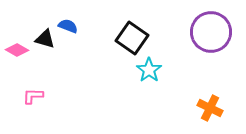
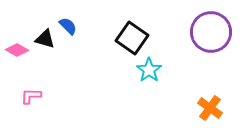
blue semicircle: rotated 24 degrees clockwise
pink L-shape: moved 2 px left
orange cross: rotated 10 degrees clockwise
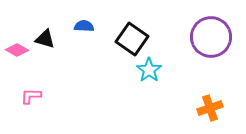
blue semicircle: moved 16 px right; rotated 42 degrees counterclockwise
purple circle: moved 5 px down
black square: moved 1 px down
orange cross: rotated 35 degrees clockwise
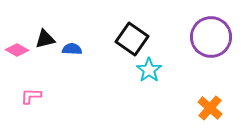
blue semicircle: moved 12 px left, 23 px down
black triangle: rotated 30 degrees counterclockwise
orange cross: rotated 30 degrees counterclockwise
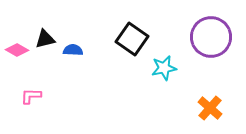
blue semicircle: moved 1 px right, 1 px down
cyan star: moved 15 px right, 2 px up; rotated 25 degrees clockwise
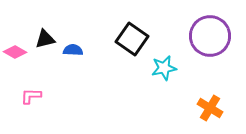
purple circle: moved 1 px left, 1 px up
pink diamond: moved 2 px left, 2 px down
orange cross: rotated 10 degrees counterclockwise
